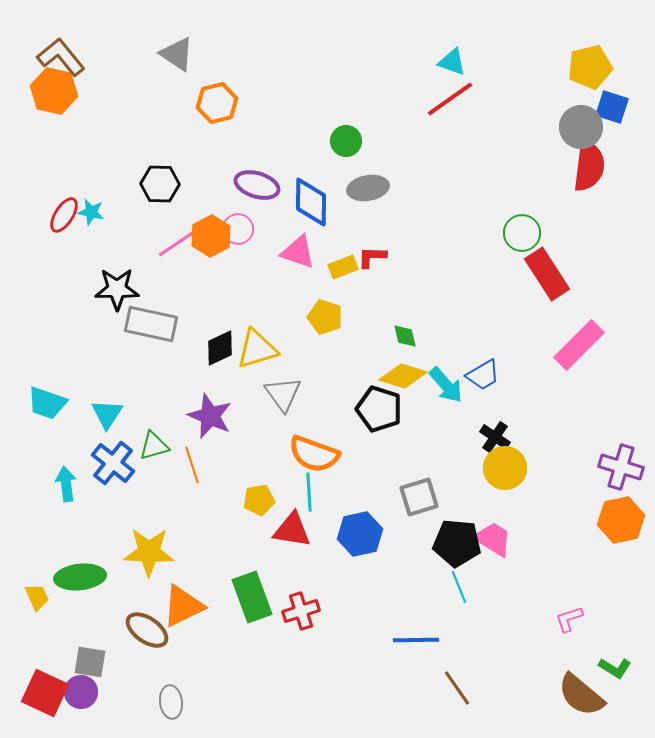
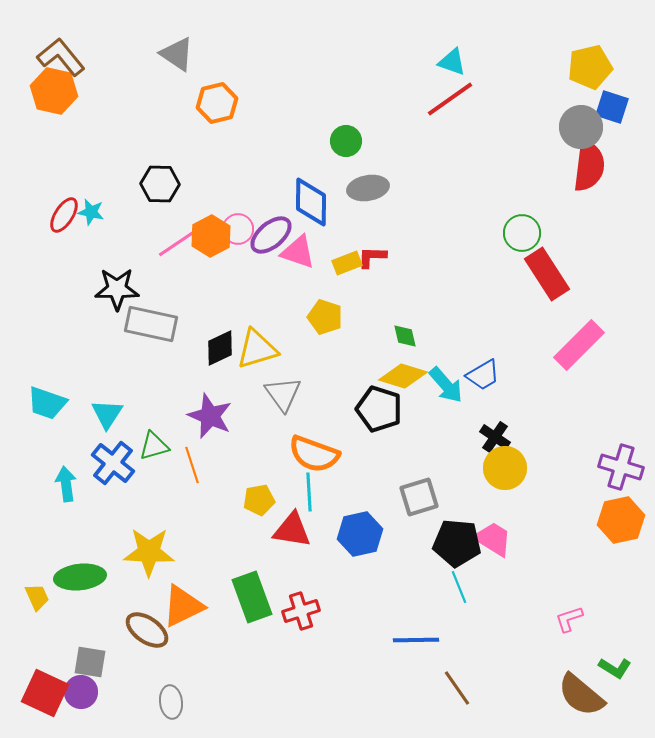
purple ellipse at (257, 185): moved 14 px right, 50 px down; rotated 57 degrees counterclockwise
yellow rectangle at (343, 267): moved 4 px right, 4 px up
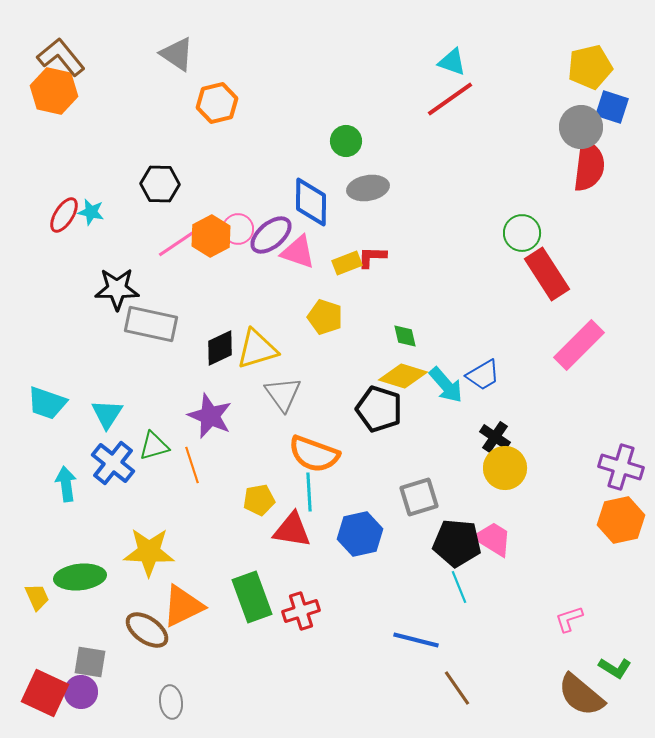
blue line at (416, 640): rotated 15 degrees clockwise
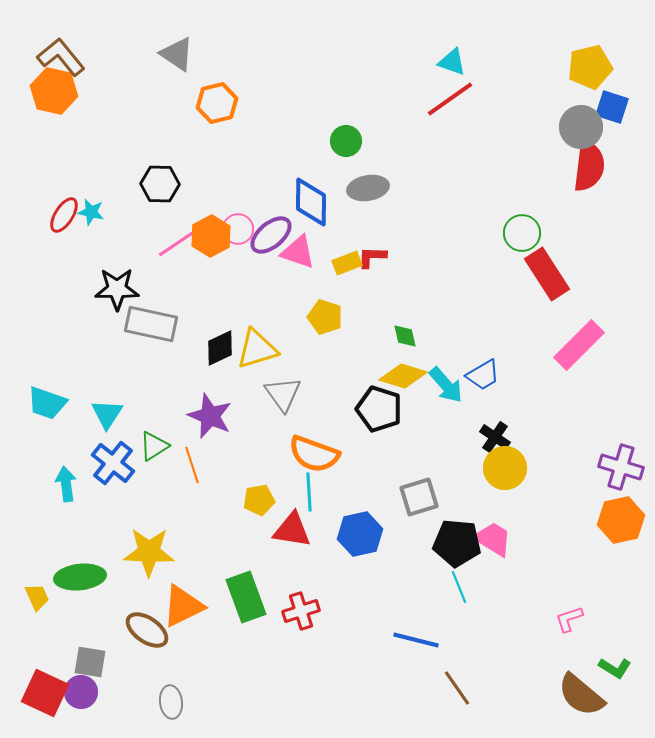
green triangle at (154, 446): rotated 16 degrees counterclockwise
green rectangle at (252, 597): moved 6 px left
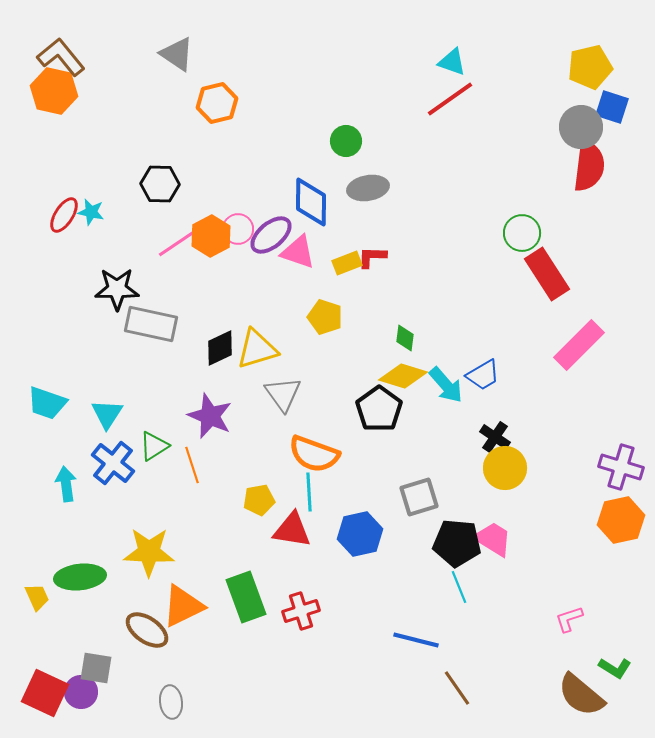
green diamond at (405, 336): moved 2 px down; rotated 20 degrees clockwise
black pentagon at (379, 409): rotated 18 degrees clockwise
gray square at (90, 662): moved 6 px right, 6 px down
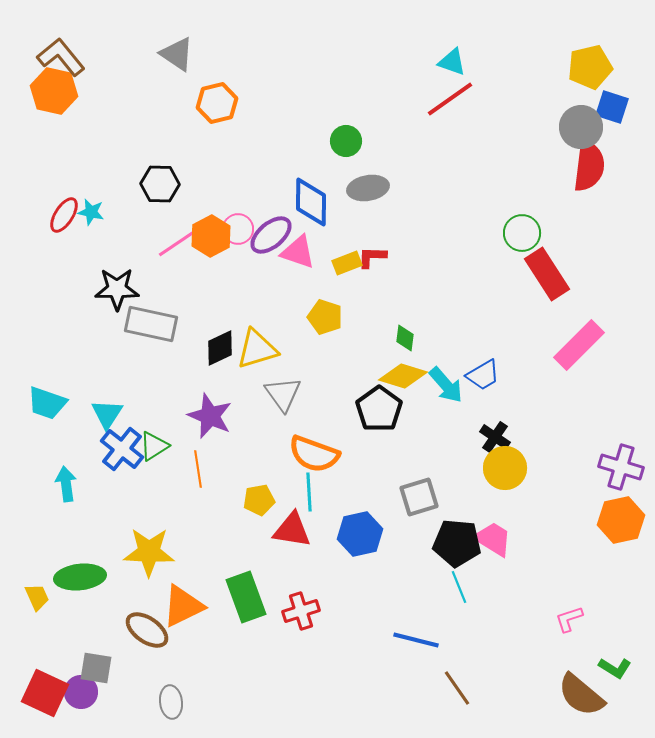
blue cross at (113, 463): moved 9 px right, 14 px up
orange line at (192, 465): moved 6 px right, 4 px down; rotated 9 degrees clockwise
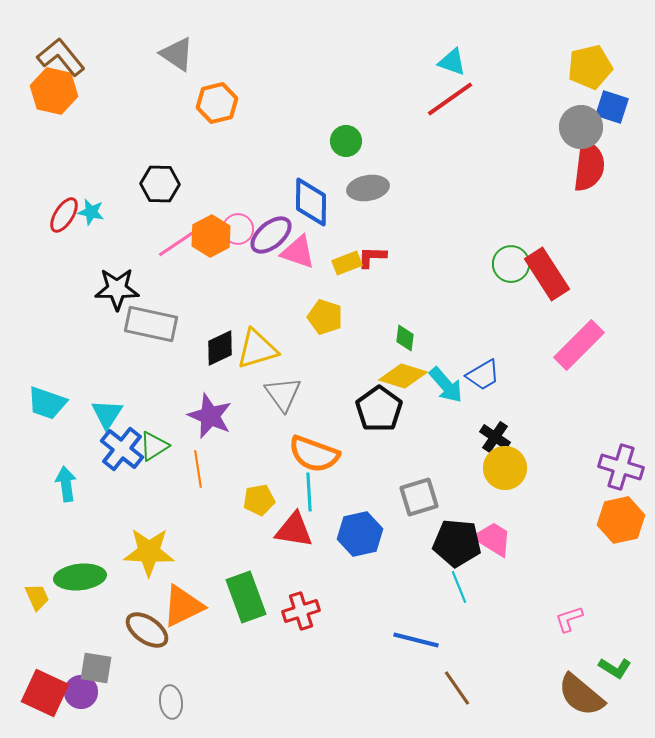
green circle at (522, 233): moved 11 px left, 31 px down
red triangle at (292, 530): moved 2 px right
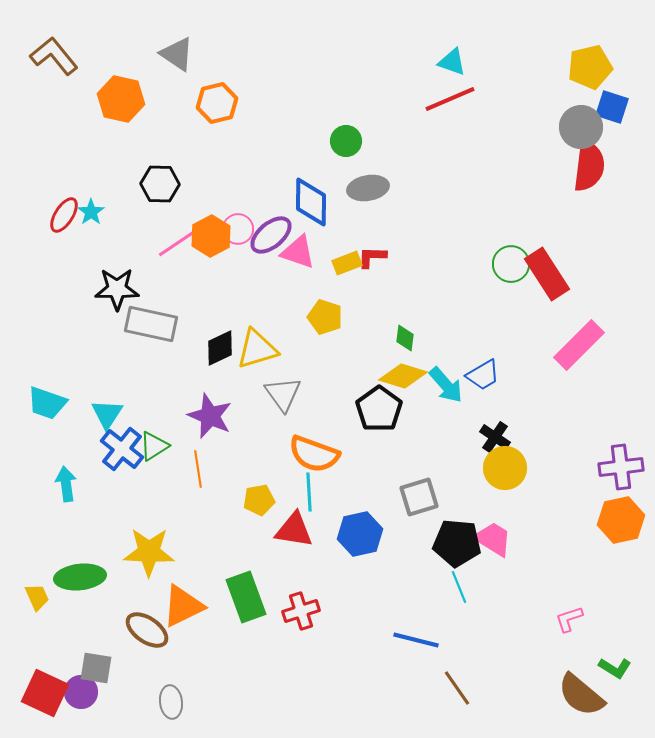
brown L-shape at (61, 57): moved 7 px left, 1 px up
orange hexagon at (54, 91): moved 67 px right, 8 px down
red line at (450, 99): rotated 12 degrees clockwise
cyan star at (91, 212): rotated 24 degrees clockwise
purple cross at (621, 467): rotated 24 degrees counterclockwise
